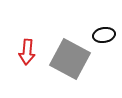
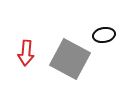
red arrow: moved 1 px left, 1 px down
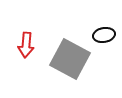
red arrow: moved 8 px up
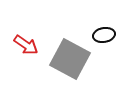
red arrow: rotated 60 degrees counterclockwise
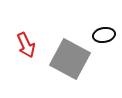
red arrow: rotated 30 degrees clockwise
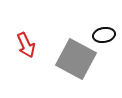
gray square: moved 6 px right
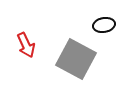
black ellipse: moved 10 px up
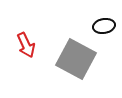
black ellipse: moved 1 px down
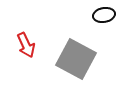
black ellipse: moved 11 px up
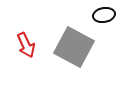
gray square: moved 2 px left, 12 px up
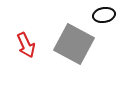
gray square: moved 3 px up
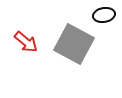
red arrow: moved 3 px up; rotated 25 degrees counterclockwise
